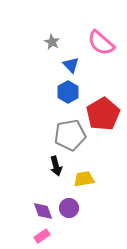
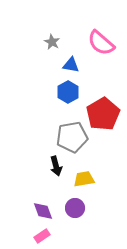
blue triangle: rotated 36 degrees counterclockwise
gray pentagon: moved 2 px right, 2 px down
purple circle: moved 6 px right
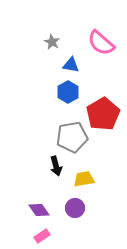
purple diamond: moved 4 px left, 1 px up; rotated 15 degrees counterclockwise
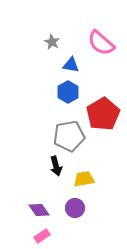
gray pentagon: moved 3 px left, 1 px up
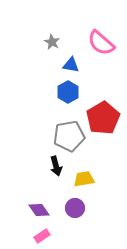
red pentagon: moved 4 px down
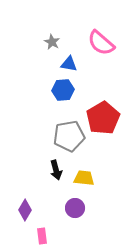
blue triangle: moved 2 px left, 1 px up
blue hexagon: moved 5 px left, 2 px up; rotated 25 degrees clockwise
black arrow: moved 4 px down
yellow trapezoid: moved 1 px up; rotated 15 degrees clockwise
purple diamond: moved 14 px left; rotated 65 degrees clockwise
pink rectangle: rotated 63 degrees counterclockwise
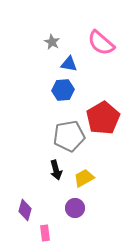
yellow trapezoid: rotated 35 degrees counterclockwise
purple diamond: rotated 15 degrees counterclockwise
pink rectangle: moved 3 px right, 3 px up
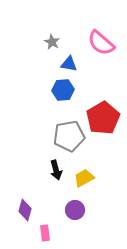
purple circle: moved 2 px down
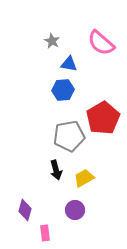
gray star: moved 1 px up
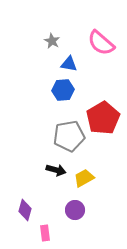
black arrow: rotated 60 degrees counterclockwise
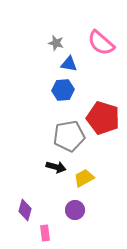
gray star: moved 4 px right, 2 px down; rotated 14 degrees counterclockwise
red pentagon: rotated 24 degrees counterclockwise
black arrow: moved 3 px up
